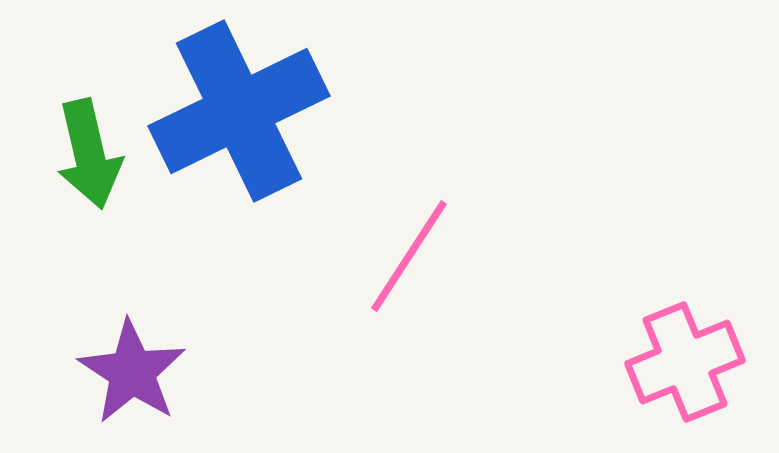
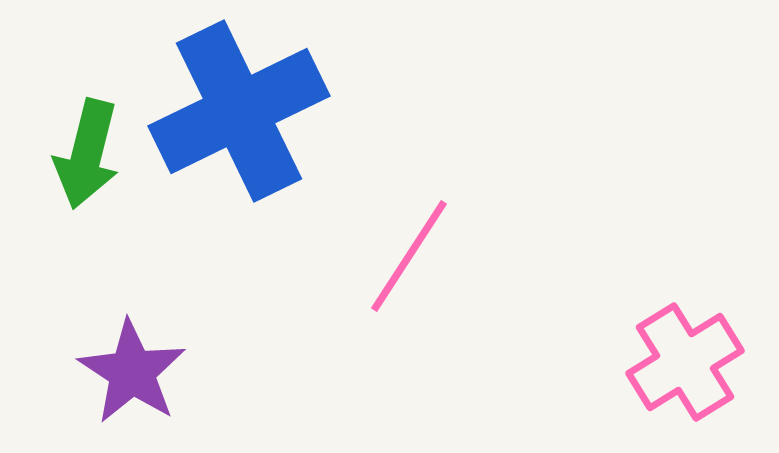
green arrow: moved 2 px left; rotated 27 degrees clockwise
pink cross: rotated 10 degrees counterclockwise
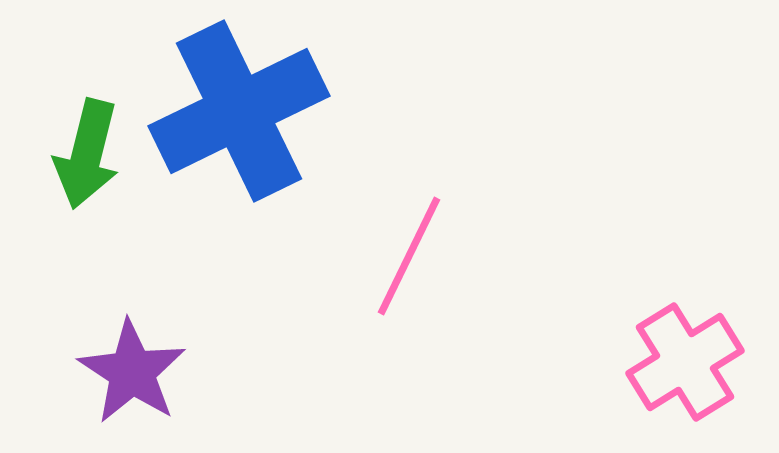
pink line: rotated 7 degrees counterclockwise
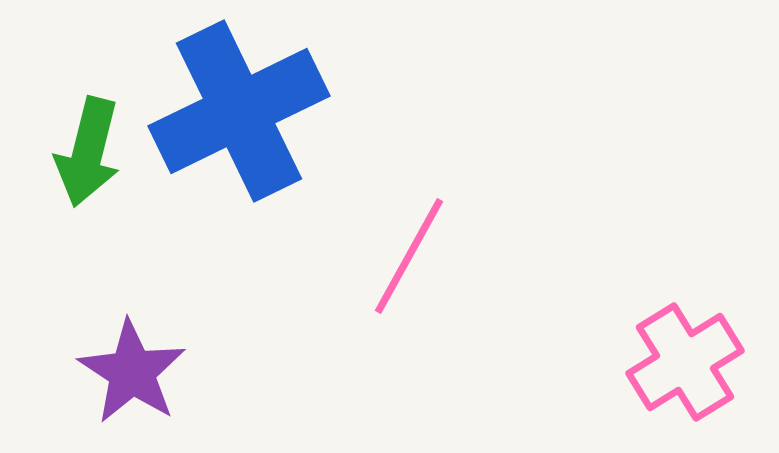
green arrow: moved 1 px right, 2 px up
pink line: rotated 3 degrees clockwise
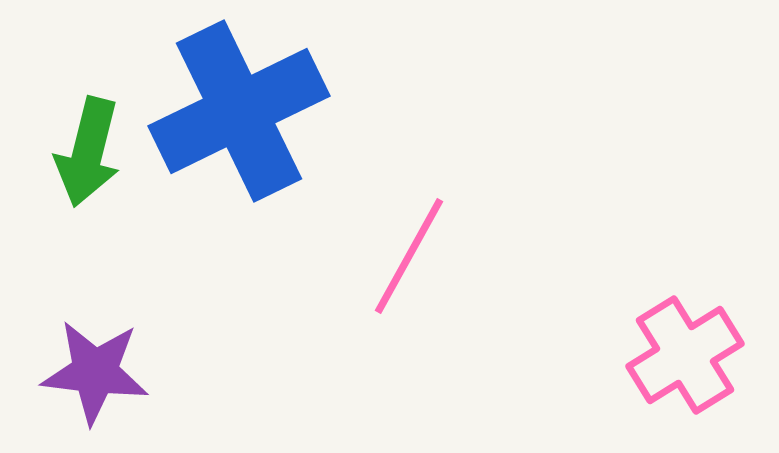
pink cross: moved 7 px up
purple star: moved 37 px left; rotated 26 degrees counterclockwise
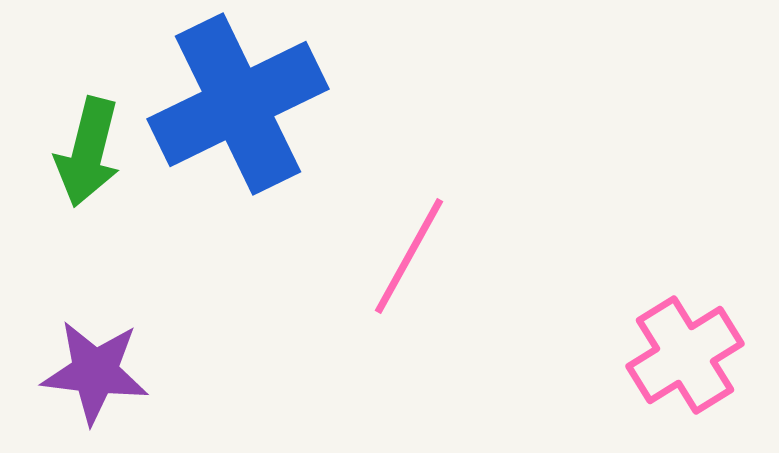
blue cross: moved 1 px left, 7 px up
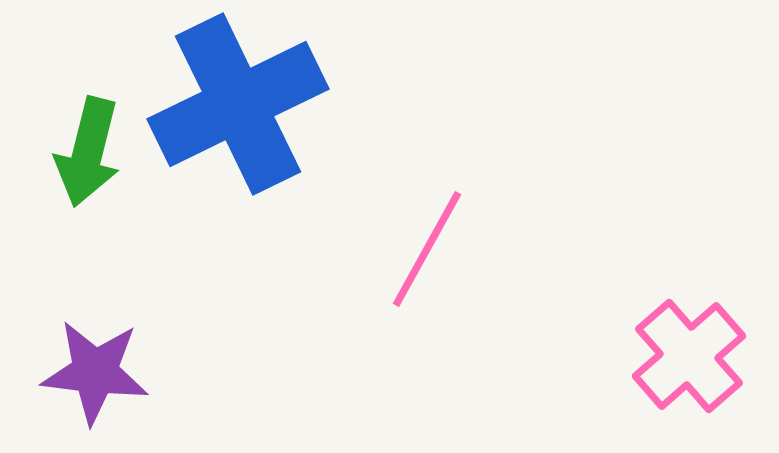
pink line: moved 18 px right, 7 px up
pink cross: moved 4 px right, 1 px down; rotated 9 degrees counterclockwise
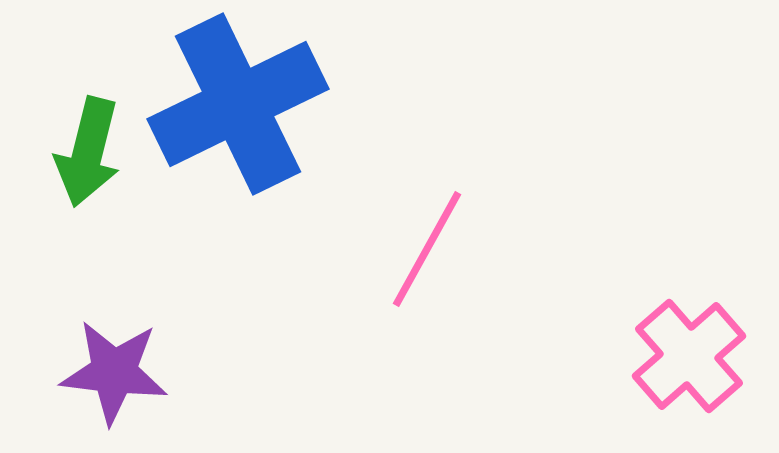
purple star: moved 19 px right
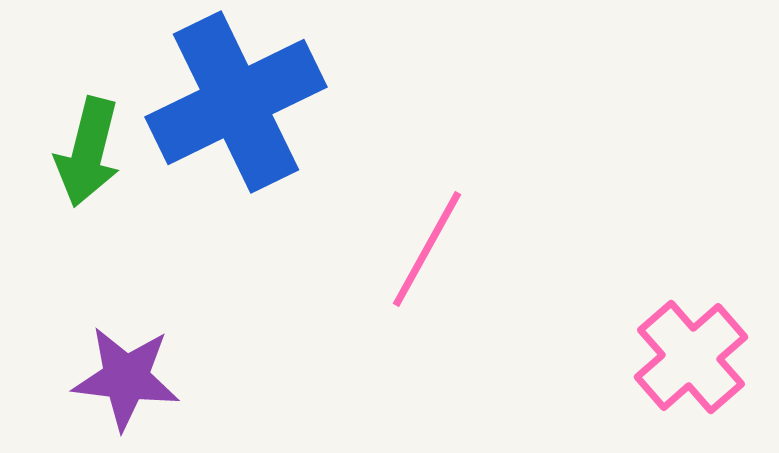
blue cross: moved 2 px left, 2 px up
pink cross: moved 2 px right, 1 px down
purple star: moved 12 px right, 6 px down
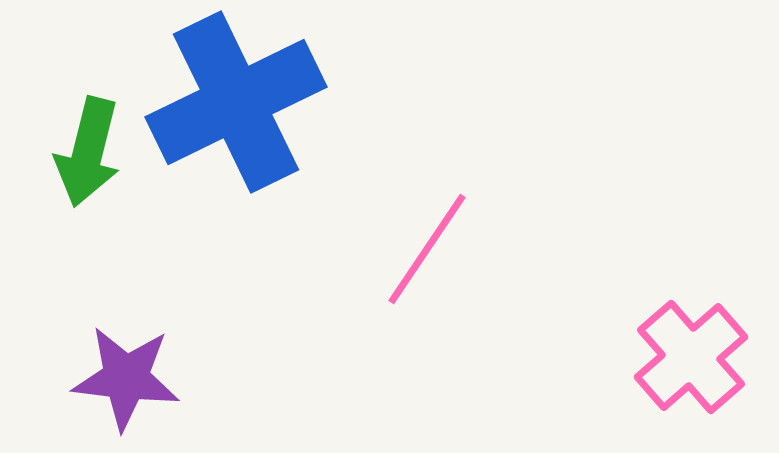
pink line: rotated 5 degrees clockwise
